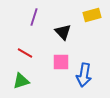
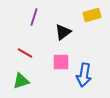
black triangle: rotated 36 degrees clockwise
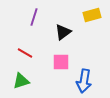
blue arrow: moved 6 px down
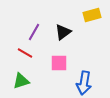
purple line: moved 15 px down; rotated 12 degrees clockwise
pink square: moved 2 px left, 1 px down
blue arrow: moved 2 px down
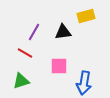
yellow rectangle: moved 6 px left, 1 px down
black triangle: rotated 30 degrees clockwise
pink square: moved 3 px down
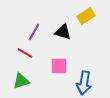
yellow rectangle: rotated 18 degrees counterclockwise
black triangle: rotated 24 degrees clockwise
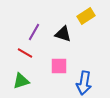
black triangle: moved 2 px down
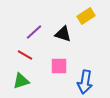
purple line: rotated 18 degrees clockwise
red line: moved 2 px down
blue arrow: moved 1 px right, 1 px up
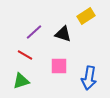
blue arrow: moved 4 px right, 4 px up
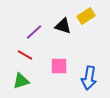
black triangle: moved 8 px up
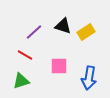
yellow rectangle: moved 16 px down
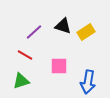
blue arrow: moved 1 px left, 4 px down
